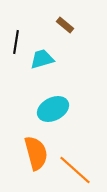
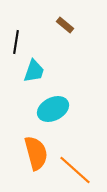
cyan trapezoid: moved 8 px left, 12 px down; rotated 125 degrees clockwise
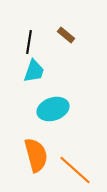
brown rectangle: moved 1 px right, 10 px down
black line: moved 13 px right
cyan ellipse: rotated 8 degrees clockwise
orange semicircle: moved 2 px down
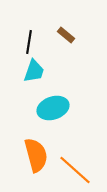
cyan ellipse: moved 1 px up
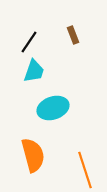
brown rectangle: moved 7 px right; rotated 30 degrees clockwise
black line: rotated 25 degrees clockwise
orange semicircle: moved 3 px left
orange line: moved 10 px right; rotated 30 degrees clockwise
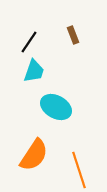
cyan ellipse: moved 3 px right, 1 px up; rotated 48 degrees clockwise
orange semicircle: moved 1 px right; rotated 48 degrees clockwise
orange line: moved 6 px left
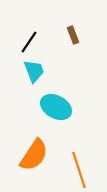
cyan trapezoid: rotated 40 degrees counterclockwise
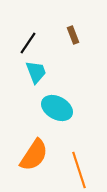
black line: moved 1 px left, 1 px down
cyan trapezoid: moved 2 px right, 1 px down
cyan ellipse: moved 1 px right, 1 px down
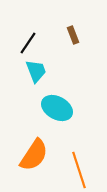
cyan trapezoid: moved 1 px up
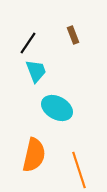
orange semicircle: rotated 20 degrees counterclockwise
